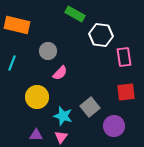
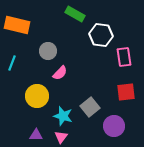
yellow circle: moved 1 px up
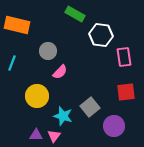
pink semicircle: moved 1 px up
pink triangle: moved 7 px left, 1 px up
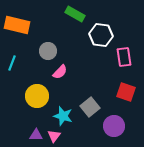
red square: rotated 24 degrees clockwise
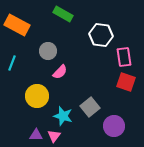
green rectangle: moved 12 px left
orange rectangle: rotated 15 degrees clockwise
red square: moved 10 px up
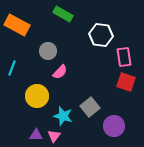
cyan line: moved 5 px down
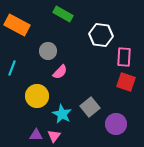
pink rectangle: rotated 12 degrees clockwise
cyan star: moved 1 px left, 2 px up; rotated 12 degrees clockwise
purple circle: moved 2 px right, 2 px up
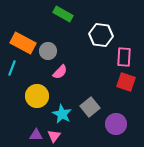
orange rectangle: moved 6 px right, 18 px down
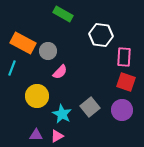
purple circle: moved 6 px right, 14 px up
pink triangle: moved 3 px right; rotated 24 degrees clockwise
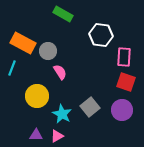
pink semicircle: rotated 77 degrees counterclockwise
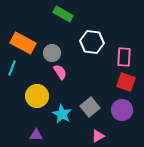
white hexagon: moved 9 px left, 7 px down
gray circle: moved 4 px right, 2 px down
pink triangle: moved 41 px right
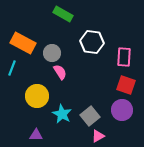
red square: moved 3 px down
gray square: moved 9 px down
